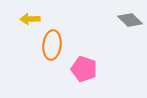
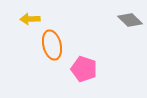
orange ellipse: rotated 20 degrees counterclockwise
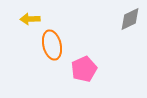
gray diamond: moved 1 px up; rotated 70 degrees counterclockwise
pink pentagon: rotated 30 degrees clockwise
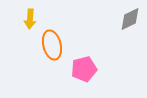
yellow arrow: rotated 84 degrees counterclockwise
pink pentagon: rotated 10 degrees clockwise
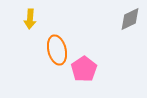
orange ellipse: moved 5 px right, 5 px down
pink pentagon: rotated 20 degrees counterclockwise
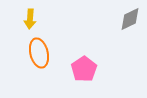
orange ellipse: moved 18 px left, 3 px down
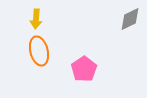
yellow arrow: moved 6 px right
orange ellipse: moved 2 px up
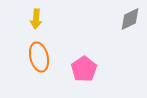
orange ellipse: moved 6 px down
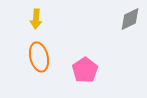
pink pentagon: moved 1 px right, 1 px down
